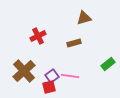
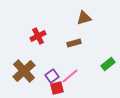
pink line: rotated 48 degrees counterclockwise
red square: moved 8 px right, 1 px down
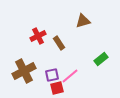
brown triangle: moved 1 px left, 3 px down
brown rectangle: moved 15 px left; rotated 72 degrees clockwise
green rectangle: moved 7 px left, 5 px up
brown cross: rotated 15 degrees clockwise
purple square: moved 1 px up; rotated 24 degrees clockwise
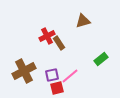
red cross: moved 9 px right
